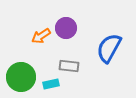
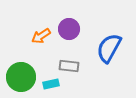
purple circle: moved 3 px right, 1 px down
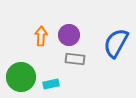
purple circle: moved 6 px down
orange arrow: rotated 126 degrees clockwise
blue semicircle: moved 7 px right, 5 px up
gray rectangle: moved 6 px right, 7 px up
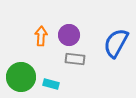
cyan rectangle: rotated 28 degrees clockwise
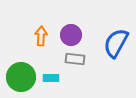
purple circle: moved 2 px right
cyan rectangle: moved 6 px up; rotated 14 degrees counterclockwise
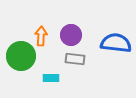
blue semicircle: rotated 68 degrees clockwise
green circle: moved 21 px up
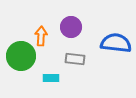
purple circle: moved 8 px up
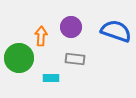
blue semicircle: moved 12 px up; rotated 12 degrees clockwise
green circle: moved 2 px left, 2 px down
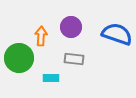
blue semicircle: moved 1 px right, 3 px down
gray rectangle: moved 1 px left
